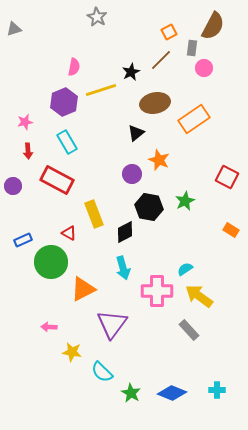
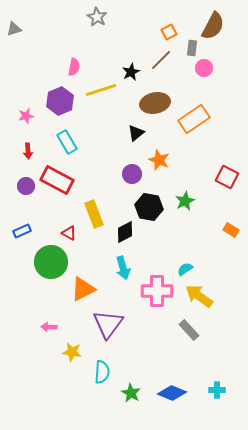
purple hexagon at (64, 102): moved 4 px left, 1 px up
pink star at (25, 122): moved 1 px right, 6 px up
purple circle at (13, 186): moved 13 px right
blue rectangle at (23, 240): moved 1 px left, 9 px up
purple triangle at (112, 324): moved 4 px left
cyan semicircle at (102, 372): rotated 130 degrees counterclockwise
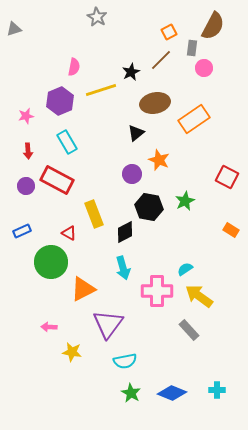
cyan semicircle at (102, 372): moved 23 px right, 11 px up; rotated 75 degrees clockwise
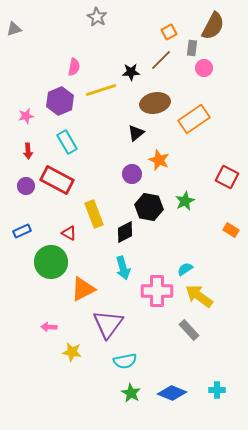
black star at (131, 72): rotated 24 degrees clockwise
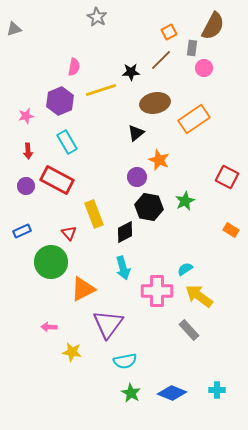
purple circle at (132, 174): moved 5 px right, 3 px down
red triangle at (69, 233): rotated 21 degrees clockwise
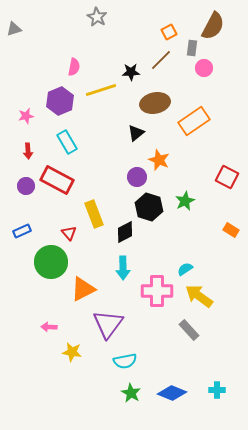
orange rectangle at (194, 119): moved 2 px down
black hexagon at (149, 207): rotated 8 degrees clockwise
cyan arrow at (123, 268): rotated 15 degrees clockwise
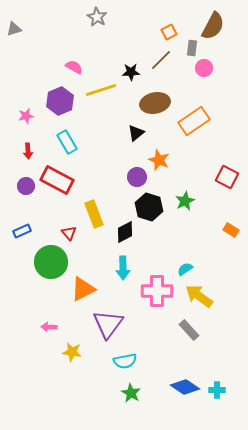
pink semicircle at (74, 67): rotated 72 degrees counterclockwise
blue diamond at (172, 393): moved 13 px right, 6 px up; rotated 12 degrees clockwise
